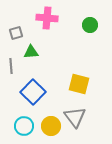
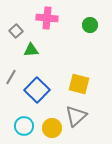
gray square: moved 2 px up; rotated 24 degrees counterclockwise
green triangle: moved 2 px up
gray line: moved 11 px down; rotated 35 degrees clockwise
blue square: moved 4 px right, 2 px up
gray triangle: moved 1 px right, 1 px up; rotated 25 degrees clockwise
yellow circle: moved 1 px right, 2 px down
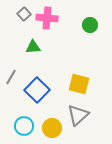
gray square: moved 8 px right, 17 px up
green triangle: moved 2 px right, 3 px up
gray triangle: moved 2 px right, 1 px up
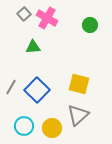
pink cross: rotated 25 degrees clockwise
gray line: moved 10 px down
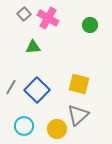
pink cross: moved 1 px right
yellow circle: moved 5 px right, 1 px down
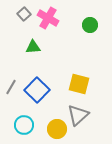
cyan circle: moved 1 px up
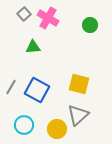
blue square: rotated 15 degrees counterclockwise
